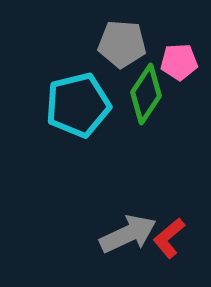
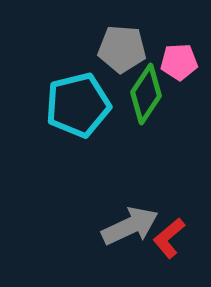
gray pentagon: moved 5 px down
gray arrow: moved 2 px right, 8 px up
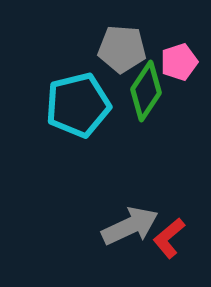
pink pentagon: rotated 15 degrees counterclockwise
green diamond: moved 3 px up
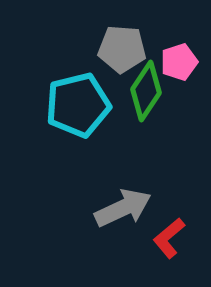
gray arrow: moved 7 px left, 18 px up
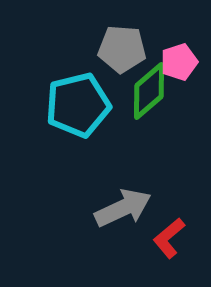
green diamond: moved 3 px right; rotated 16 degrees clockwise
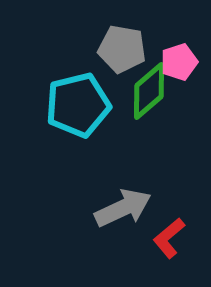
gray pentagon: rotated 6 degrees clockwise
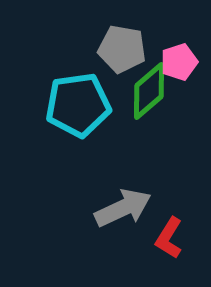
cyan pentagon: rotated 6 degrees clockwise
red L-shape: rotated 18 degrees counterclockwise
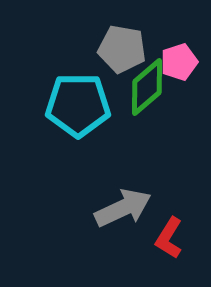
green diamond: moved 2 px left, 4 px up
cyan pentagon: rotated 8 degrees clockwise
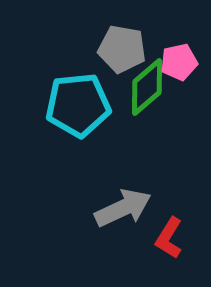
pink pentagon: rotated 6 degrees clockwise
cyan pentagon: rotated 6 degrees counterclockwise
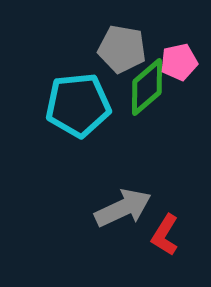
red L-shape: moved 4 px left, 3 px up
